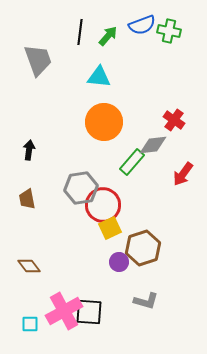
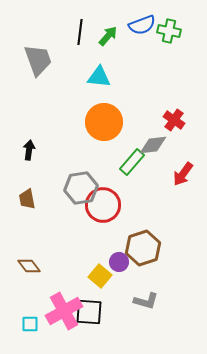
yellow square: moved 10 px left, 48 px down; rotated 25 degrees counterclockwise
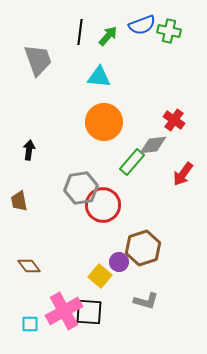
brown trapezoid: moved 8 px left, 2 px down
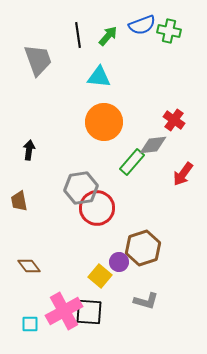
black line: moved 2 px left, 3 px down; rotated 15 degrees counterclockwise
red circle: moved 6 px left, 3 px down
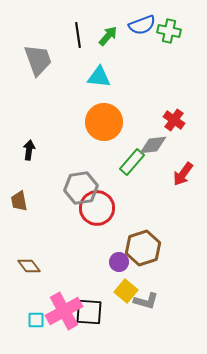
yellow square: moved 26 px right, 15 px down
cyan square: moved 6 px right, 4 px up
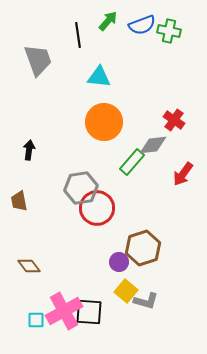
green arrow: moved 15 px up
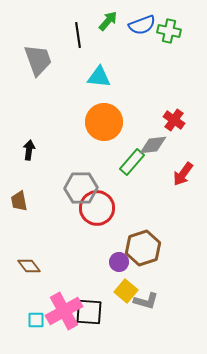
gray hexagon: rotated 8 degrees clockwise
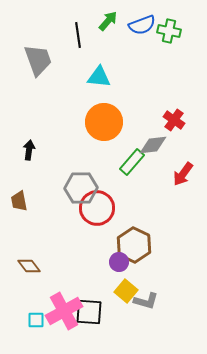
brown hexagon: moved 9 px left, 3 px up; rotated 16 degrees counterclockwise
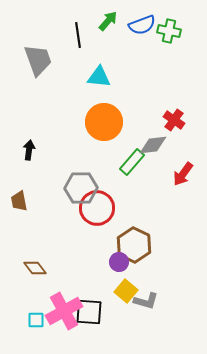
brown diamond: moved 6 px right, 2 px down
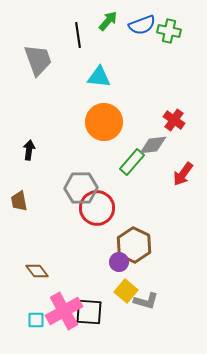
brown diamond: moved 2 px right, 3 px down
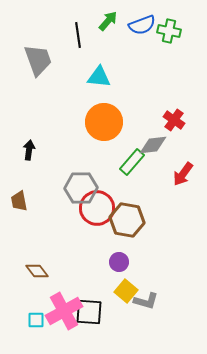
brown hexagon: moved 7 px left, 25 px up; rotated 16 degrees counterclockwise
